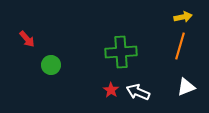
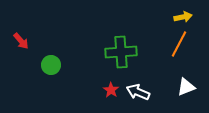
red arrow: moved 6 px left, 2 px down
orange line: moved 1 px left, 2 px up; rotated 12 degrees clockwise
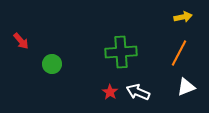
orange line: moved 9 px down
green circle: moved 1 px right, 1 px up
red star: moved 1 px left, 2 px down
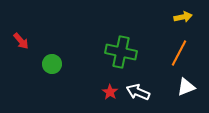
green cross: rotated 16 degrees clockwise
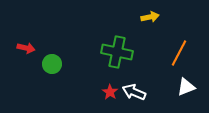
yellow arrow: moved 33 px left
red arrow: moved 5 px right, 7 px down; rotated 36 degrees counterclockwise
green cross: moved 4 px left
white arrow: moved 4 px left
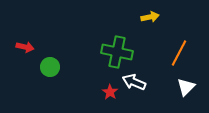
red arrow: moved 1 px left, 1 px up
green circle: moved 2 px left, 3 px down
white triangle: rotated 24 degrees counterclockwise
white arrow: moved 10 px up
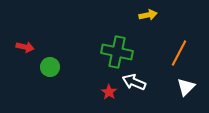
yellow arrow: moved 2 px left, 2 px up
red star: moved 1 px left
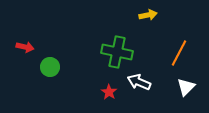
white arrow: moved 5 px right
